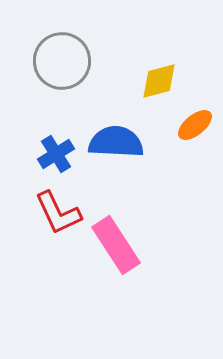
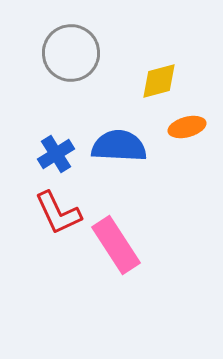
gray circle: moved 9 px right, 8 px up
orange ellipse: moved 8 px left, 2 px down; rotated 24 degrees clockwise
blue semicircle: moved 3 px right, 4 px down
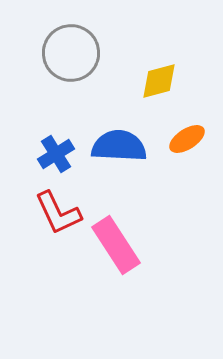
orange ellipse: moved 12 px down; rotated 18 degrees counterclockwise
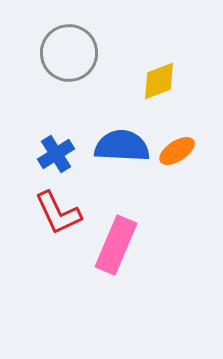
gray circle: moved 2 px left
yellow diamond: rotated 6 degrees counterclockwise
orange ellipse: moved 10 px left, 12 px down
blue semicircle: moved 3 px right
pink rectangle: rotated 56 degrees clockwise
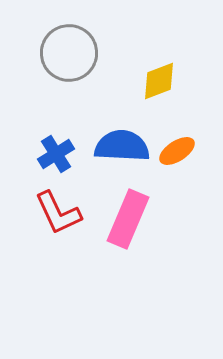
pink rectangle: moved 12 px right, 26 px up
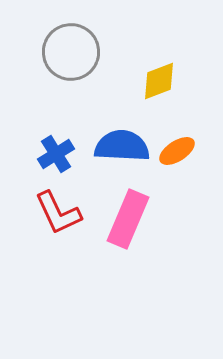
gray circle: moved 2 px right, 1 px up
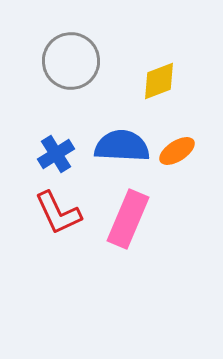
gray circle: moved 9 px down
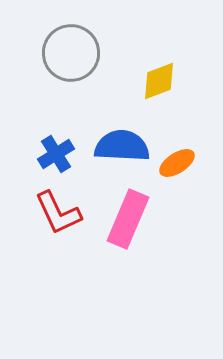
gray circle: moved 8 px up
orange ellipse: moved 12 px down
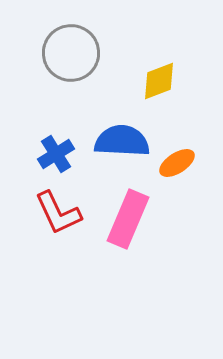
blue semicircle: moved 5 px up
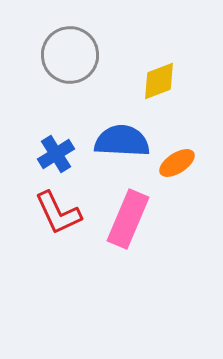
gray circle: moved 1 px left, 2 px down
